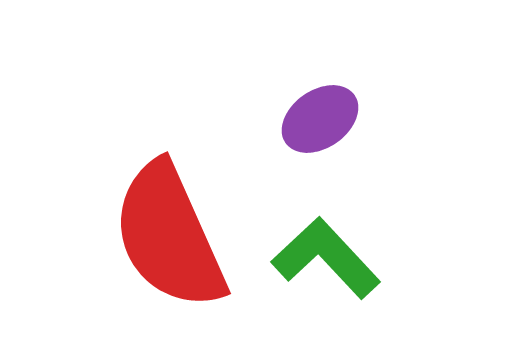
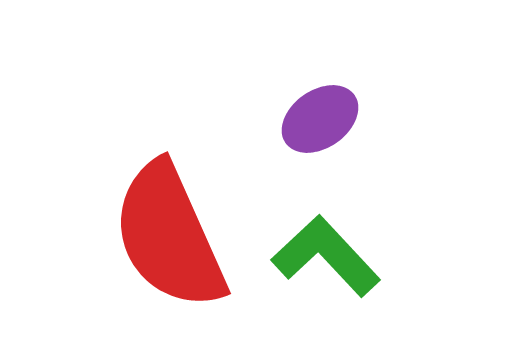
green L-shape: moved 2 px up
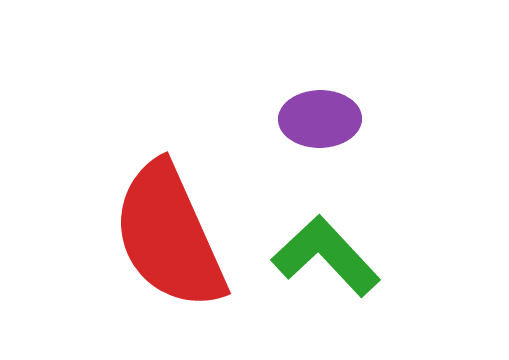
purple ellipse: rotated 34 degrees clockwise
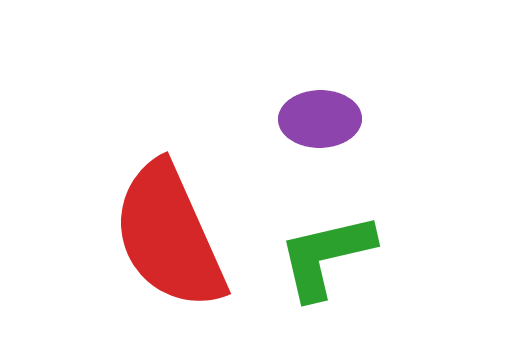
green L-shape: rotated 60 degrees counterclockwise
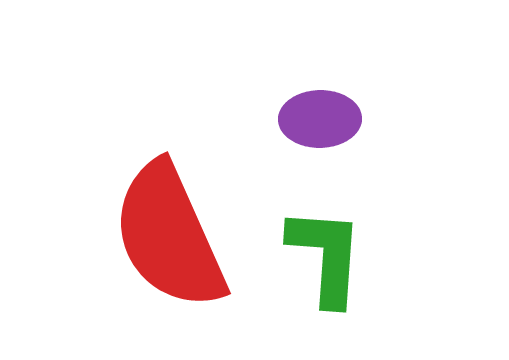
green L-shape: rotated 107 degrees clockwise
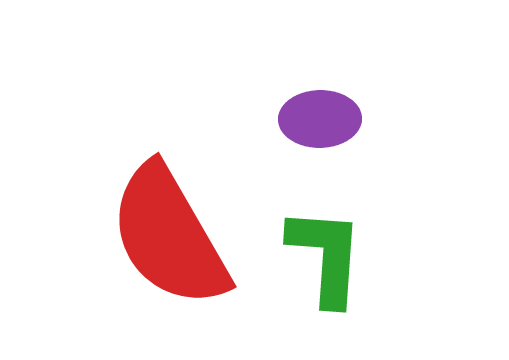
red semicircle: rotated 6 degrees counterclockwise
